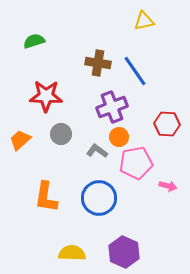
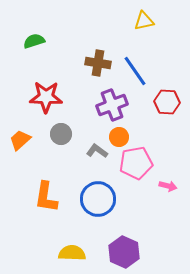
red star: moved 1 px down
purple cross: moved 2 px up
red hexagon: moved 22 px up
blue circle: moved 1 px left, 1 px down
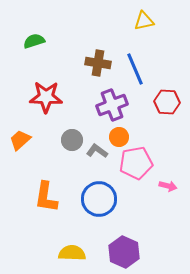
blue line: moved 2 px up; rotated 12 degrees clockwise
gray circle: moved 11 px right, 6 px down
blue circle: moved 1 px right
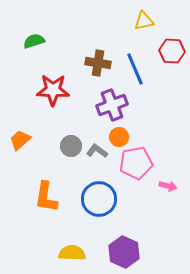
red star: moved 7 px right, 7 px up
red hexagon: moved 5 px right, 51 px up
gray circle: moved 1 px left, 6 px down
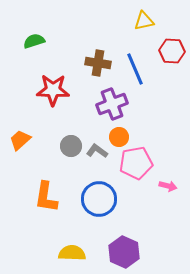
purple cross: moved 1 px up
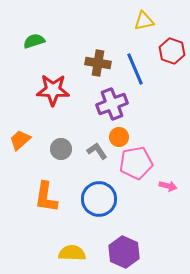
red hexagon: rotated 15 degrees clockwise
gray circle: moved 10 px left, 3 px down
gray L-shape: rotated 20 degrees clockwise
